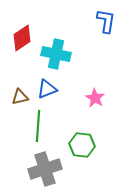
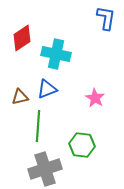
blue L-shape: moved 3 px up
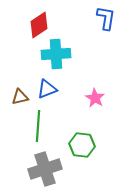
red diamond: moved 17 px right, 13 px up
cyan cross: rotated 16 degrees counterclockwise
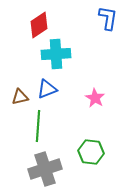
blue L-shape: moved 2 px right
green hexagon: moved 9 px right, 7 px down
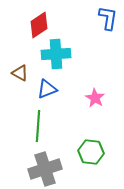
brown triangle: moved 24 px up; rotated 42 degrees clockwise
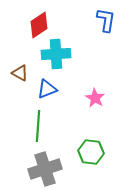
blue L-shape: moved 2 px left, 2 px down
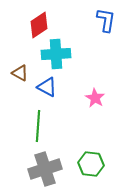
blue triangle: moved 2 px up; rotated 50 degrees clockwise
green hexagon: moved 12 px down
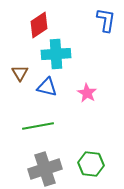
brown triangle: rotated 30 degrees clockwise
blue triangle: rotated 15 degrees counterclockwise
pink star: moved 8 px left, 5 px up
green line: rotated 76 degrees clockwise
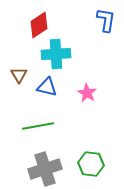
brown triangle: moved 1 px left, 2 px down
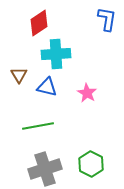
blue L-shape: moved 1 px right, 1 px up
red diamond: moved 2 px up
green hexagon: rotated 20 degrees clockwise
